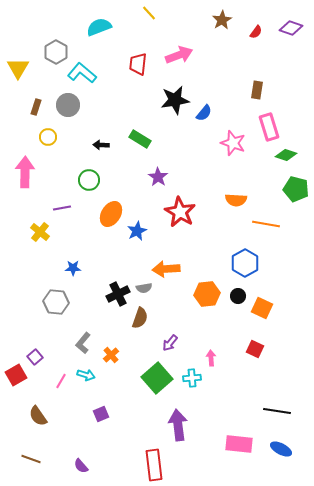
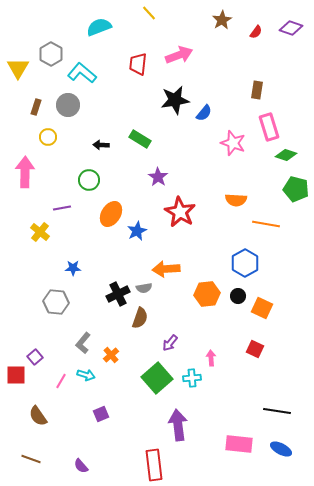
gray hexagon at (56, 52): moved 5 px left, 2 px down
red square at (16, 375): rotated 30 degrees clockwise
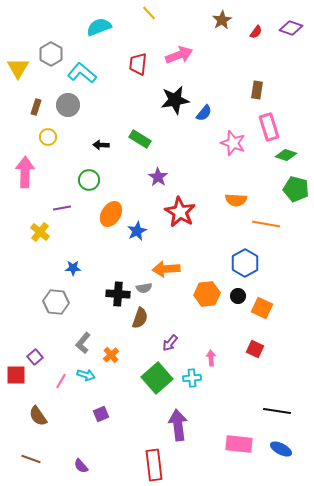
black cross at (118, 294): rotated 30 degrees clockwise
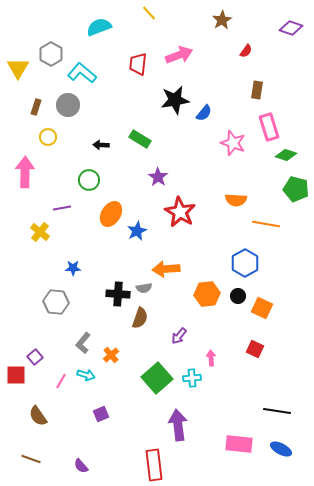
red semicircle at (256, 32): moved 10 px left, 19 px down
purple arrow at (170, 343): moved 9 px right, 7 px up
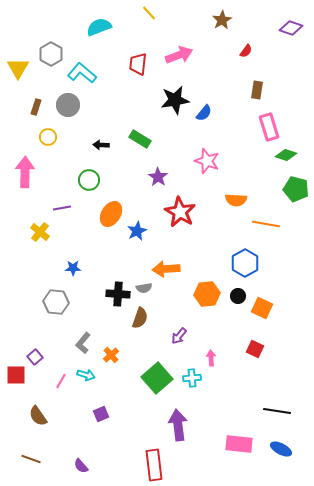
pink star at (233, 143): moved 26 px left, 18 px down
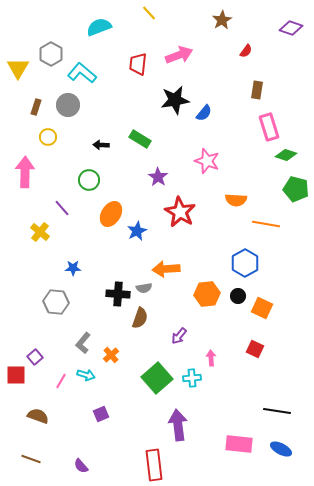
purple line at (62, 208): rotated 60 degrees clockwise
brown semicircle at (38, 416): rotated 145 degrees clockwise
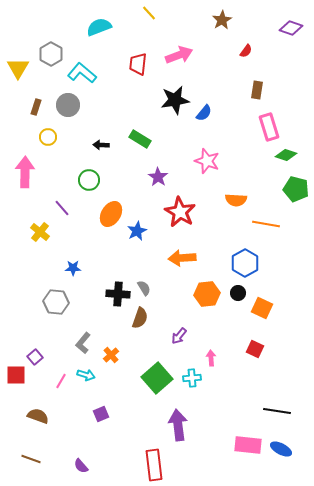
orange arrow at (166, 269): moved 16 px right, 11 px up
gray semicircle at (144, 288): rotated 112 degrees counterclockwise
black circle at (238, 296): moved 3 px up
pink rectangle at (239, 444): moved 9 px right, 1 px down
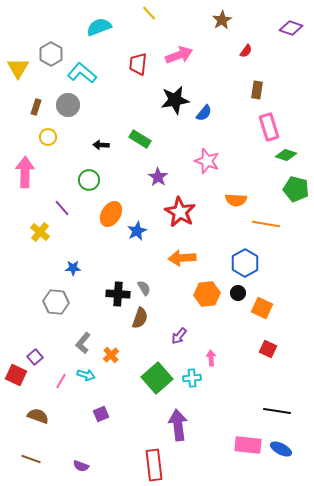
red square at (255, 349): moved 13 px right
red square at (16, 375): rotated 25 degrees clockwise
purple semicircle at (81, 466): rotated 28 degrees counterclockwise
